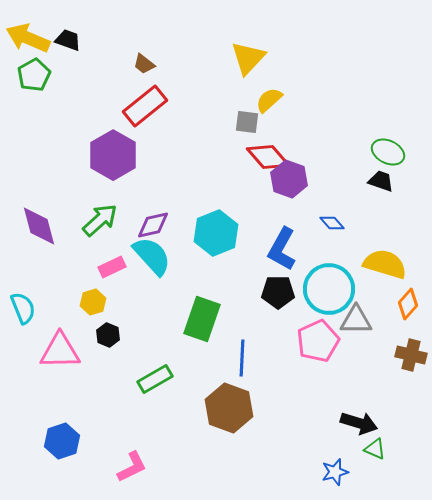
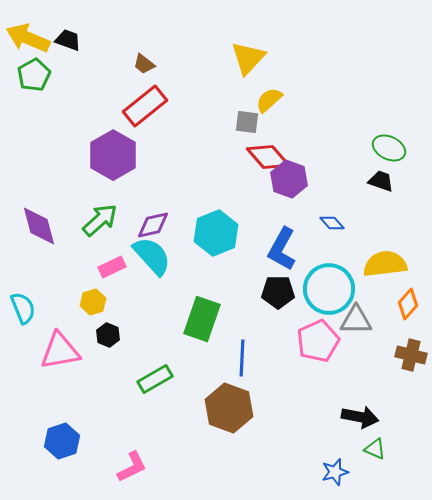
green ellipse at (388, 152): moved 1 px right, 4 px up
yellow semicircle at (385, 264): rotated 24 degrees counterclockwise
pink triangle at (60, 351): rotated 9 degrees counterclockwise
black arrow at (359, 423): moved 1 px right, 6 px up; rotated 6 degrees counterclockwise
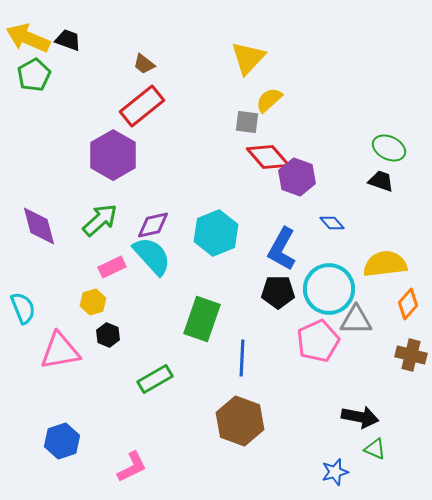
red rectangle at (145, 106): moved 3 px left
purple hexagon at (289, 179): moved 8 px right, 2 px up
brown hexagon at (229, 408): moved 11 px right, 13 px down
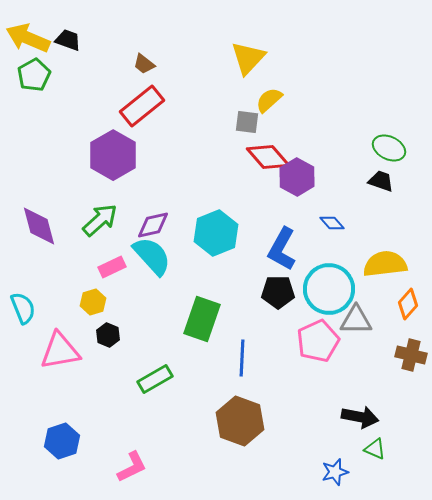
purple hexagon at (297, 177): rotated 9 degrees clockwise
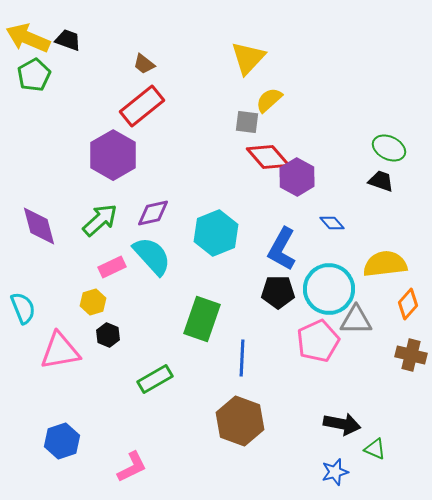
purple diamond at (153, 225): moved 12 px up
black arrow at (360, 417): moved 18 px left, 7 px down
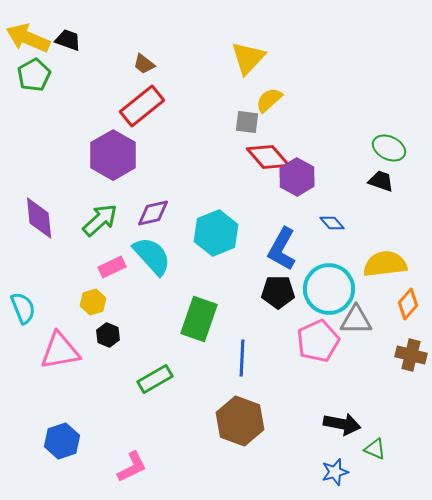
purple diamond at (39, 226): moved 8 px up; rotated 9 degrees clockwise
green rectangle at (202, 319): moved 3 px left
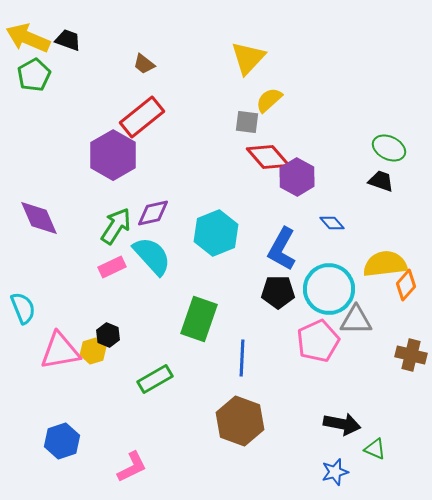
red rectangle at (142, 106): moved 11 px down
purple diamond at (39, 218): rotated 18 degrees counterclockwise
green arrow at (100, 220): moved 16 px right, 6 px down; rotated 15 degrees counterclockwise
yellow hexagon at (93, 302): moved 49 px down
orange diamond at (408, 304): moved 2 px left, 19 px up
